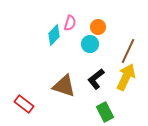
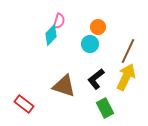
pink semicircle: moved 11 px left, 2 px up
cyan diamond: moved 3 px left
green rectangle: moved 4 px up
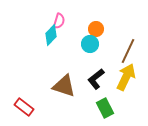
orange circle: moved 2 px left, 2 px down
red rectangle: moved 3 px down
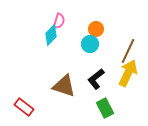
yellow arrow: moved 2 px right, 4 px up
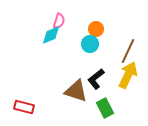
cyan diamond: rotated 25 degrees clockwise
yellow arrow: moved 2 px down
brown triangle: moved 12 px right, 5 px down
red rectangle: rotated 24 degrees counterclockwise
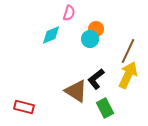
pink semicircle: moved 10 px right, 8 px up
cyan circle: moved 5 px up
brown triangle: rotated 15 degrees clockwise
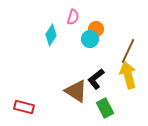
pink semicircle: moved 4 px right, 4 px down
cyan diamond: rotated 35 degrees counterclockwise
yellow arrow: rotated 40 degrees counterclockwise
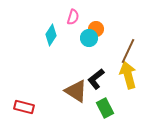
cyan circle: moved 1 px left, 1 px up
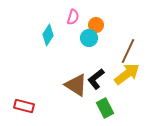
orange circle: moved 4 px up
cyan diamond: moved 3 px left
yellow arrow: moved 1 px left, 1 px up; rotated 68 degrees clockwise
brown triangle: moved 6 px up
red rectangle: moved 1 px up
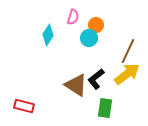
green rectangle: rotated 36 degrees clockwise
